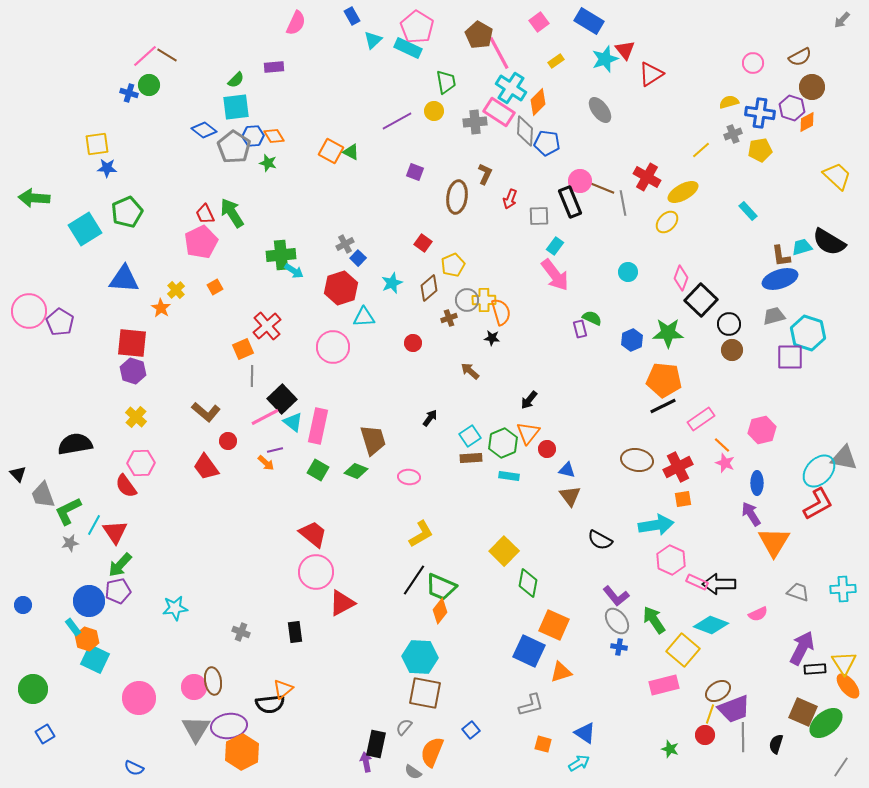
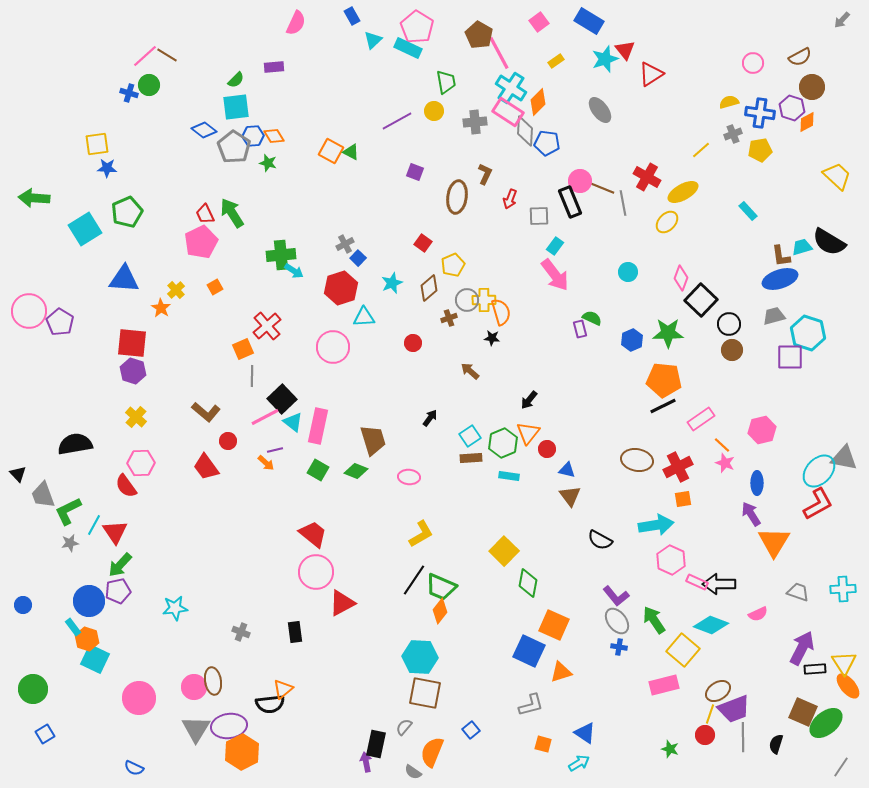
pink rectangle at (499, 112): moved 9 px right
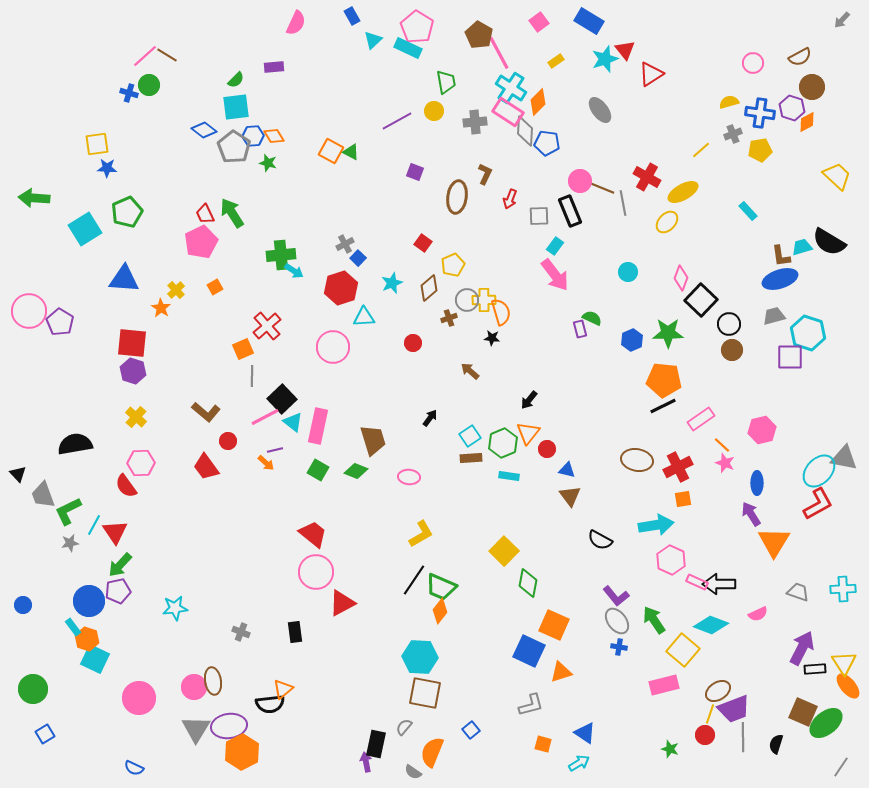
black rectangle at (570, 202): moved 9 px down
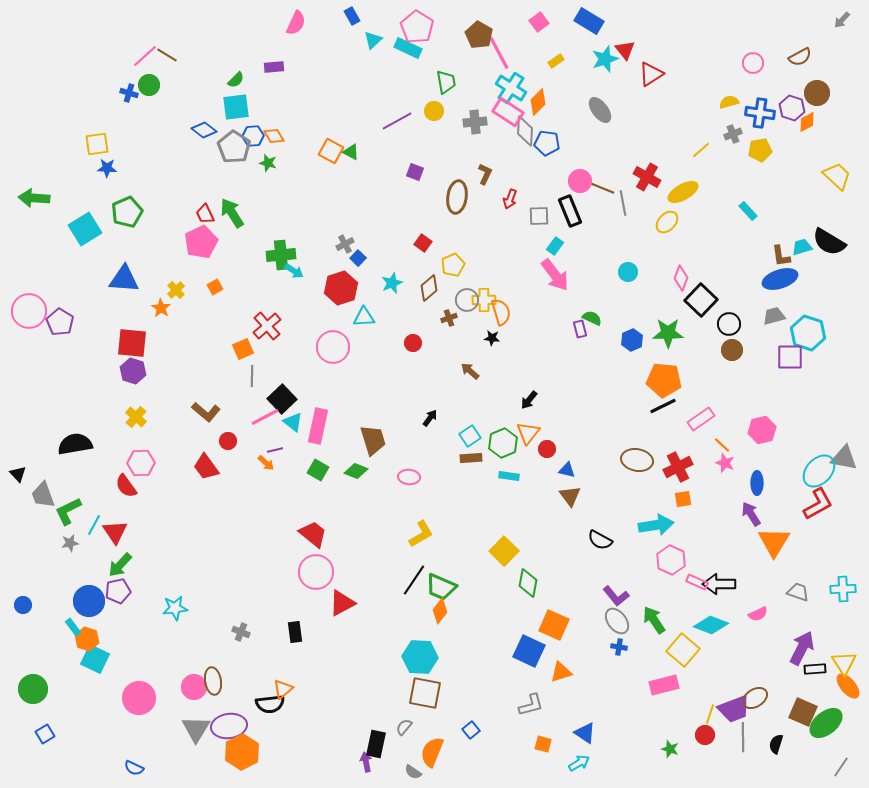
brown circle at (812, 87): moved 5 px right, 6 px down
brown ellipse at (718, 691): moved 37 px right, 7 px down
